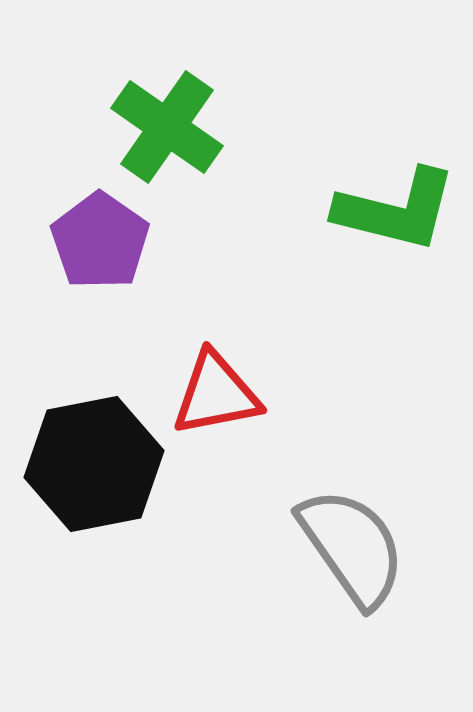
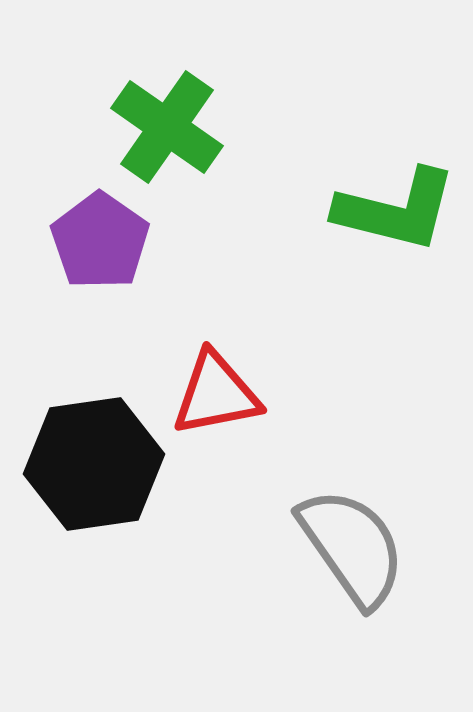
black hexagon: rotated 3 degrees clockwise
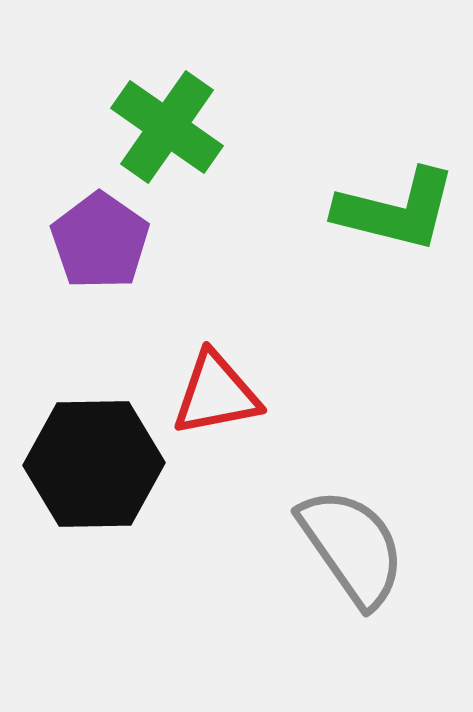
black hexagon: rotated 7 degrees clockwise
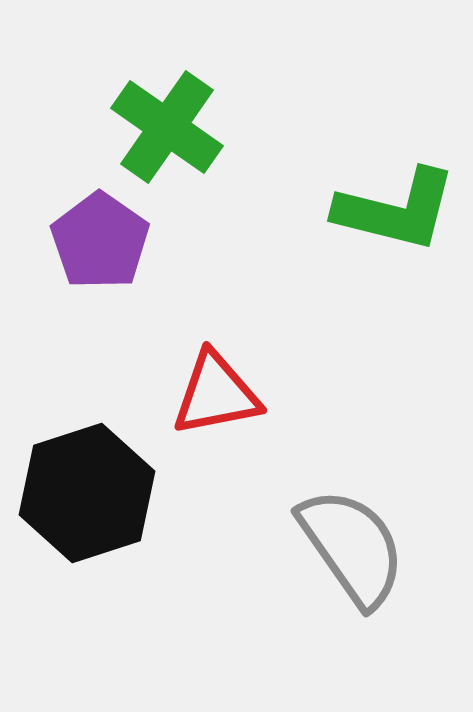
black hexagon: moved 7 px left, 29 px down; rotated 17 degrees counterclockwise
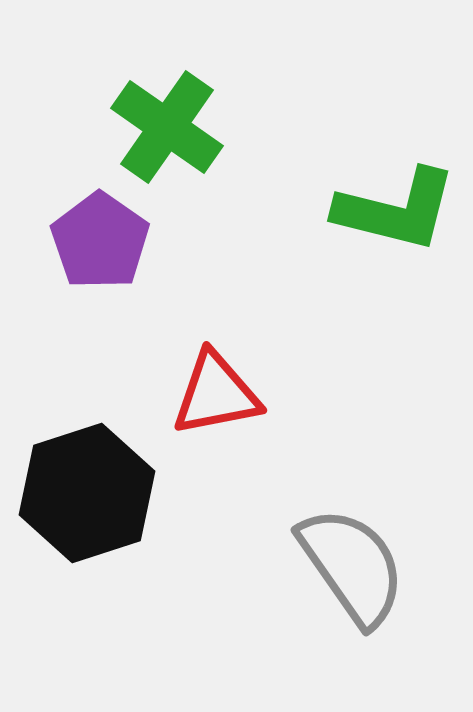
gray semicircle: moved 19 px down
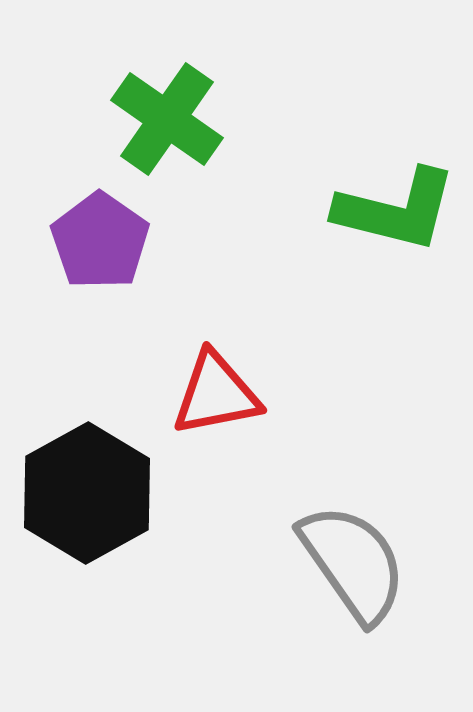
green cross: moved 8 px up
black hexagon: rotated 11 degrees counterclockwise
gray semicircle: moved 1 px right, 3 px up
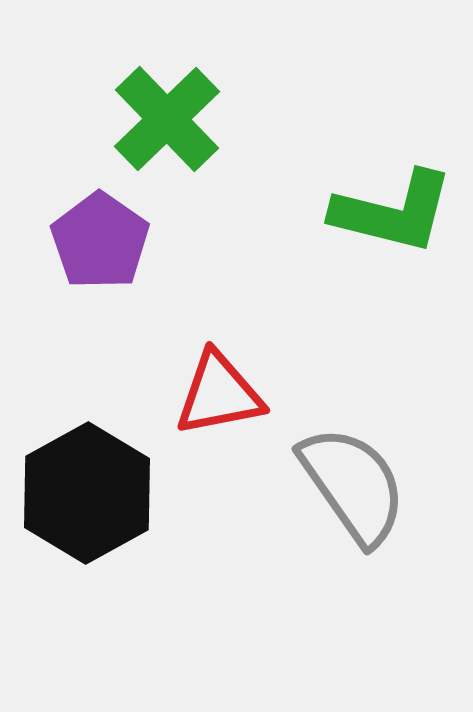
green cross: rotated 11 degrees clockwise
green L-shape: moved 3 px left, 2 px down
red triangle: moved 3 px right
gray semicircle: moved 78 px up
